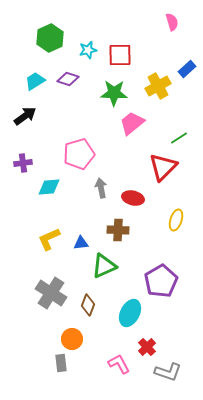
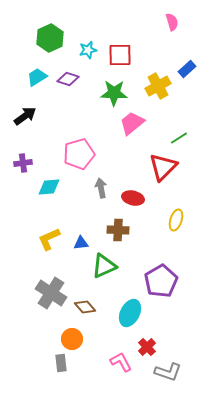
cyan trapezoid: moved 2 px right, 4 px up
brown diamond: moved 3 px left, 2 px down; rotated 60 degrees counterclockwise
pink L-shape: moved 2 px right, 2 px up
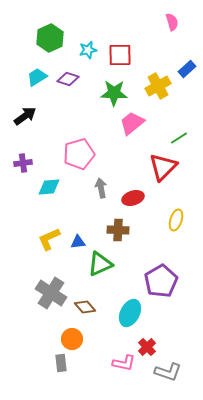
red ellipse: rotated 30 degrees counterclockwise
blue triangle: moved 3 px left, 1 px up
green triangle: moved 4 px left, 2 px up
pink L-shape: moved 3 px right, 1 px down; rotated 130 degrees clockwise
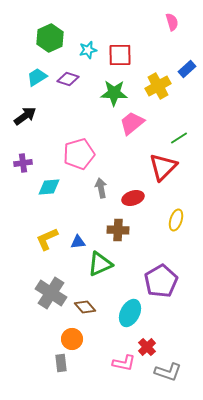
yellow L-shape: moved 2 px left
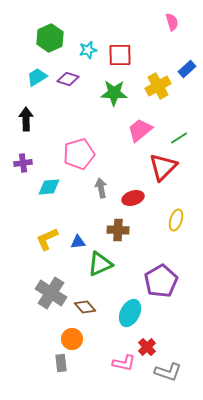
black arrow: moved 1 px right, 3 px down; rotated 55 degrees counterclockwise
pink trapezoid: moved 8 px right, 7 px down
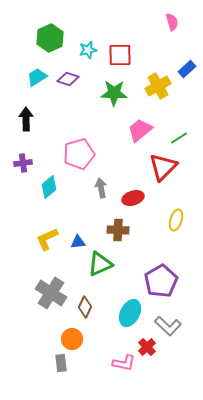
cyan diamond: rotated 35 degrees counterclockwise
brown diamond: rotated 65 degrees clockwise
gray L-shape: moved 46 px up; rotated 24 degrees clockwise
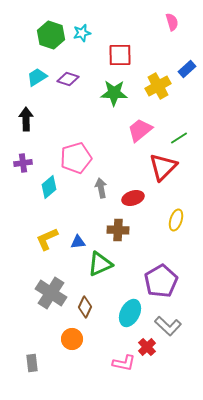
green hexagon: moved 1 px right, 3 px up; rotated 16 degrees counterclockwise
cyan star: moved 6 px left, 17 px up
pink pentagon: moved 3 px left, 4 px down
gray rectangle: moved 29 px left
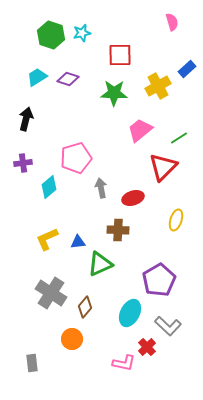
black arrow: rotated 15 degrees clockwise
purple pentagon: moved 2 px left, 1 px up
brown diamond: rotated 15 degrees clockwise
